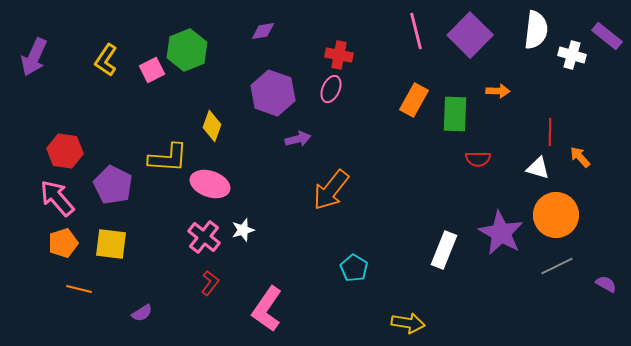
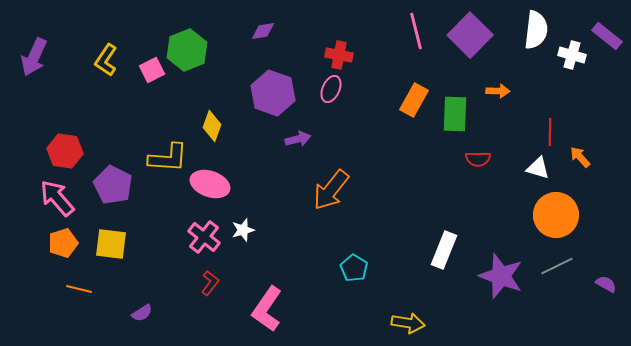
purple star at (501, 233): moved 43 px down; rotated 9 degrees counterclockwise
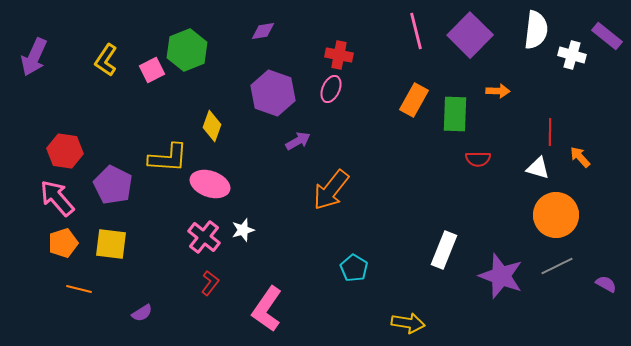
purple arrow at (298, 139): moved 2 px down; rotated 15 degrees counterclockwise
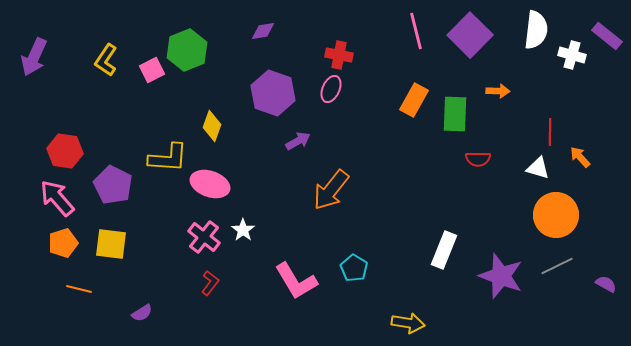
white star at (243, 230): rotated 20 degrees counterclockwise
pink L-shape at (267, 309): moved 29 px right, 28 px up; rotated 66 degrees counterclockwise
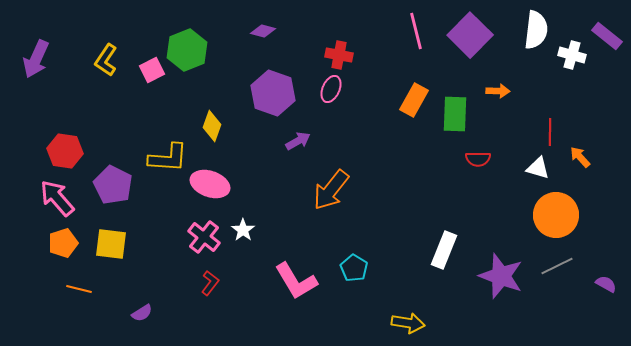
purple diamond at (263, 31): rotated 25 degrees clockwise
purple arrow at (34, 57): moved 2 px right, 2 px down
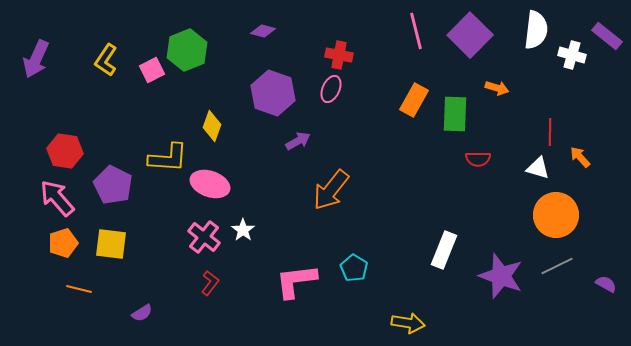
orange arrow at (498, 91): moved 1 px left, 3 px up; rotated 15 degrees clockwise
pink L-shape at (296, 281): rotated 114 degrees clockwise
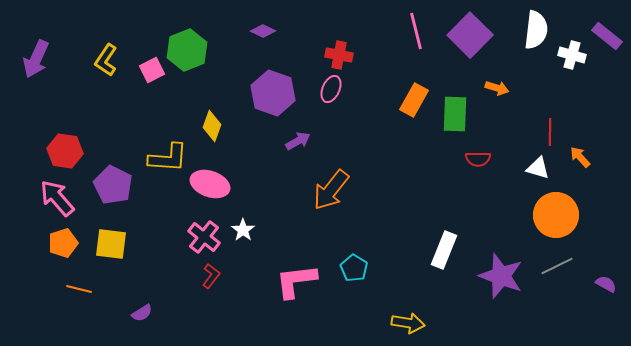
purple diamond at (263, 31): rotated 10 degrees clockwise
red L-shape at (210, 283): moved 1 px right, 7 px up
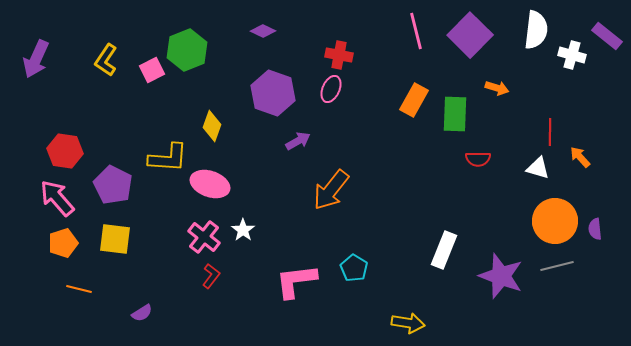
orange circle at (556, 215): moved 1 px left, 6 px down
yellow square at (111, 244): moved 4 px right, 5 px up
gray line at (557, 266): rotated 12 degrees clockwise
purple semicircle at (606, 284): moved 11 px left, 55 px up; rotated 125 degrees counterclockwise
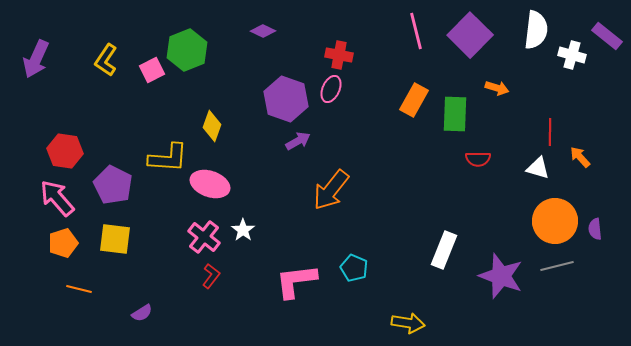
purple hexagon at (273, 93): moved 13 px right, 6 px down
cyan pentagon at (354, 268): rotated 8 degrees counterclockwise
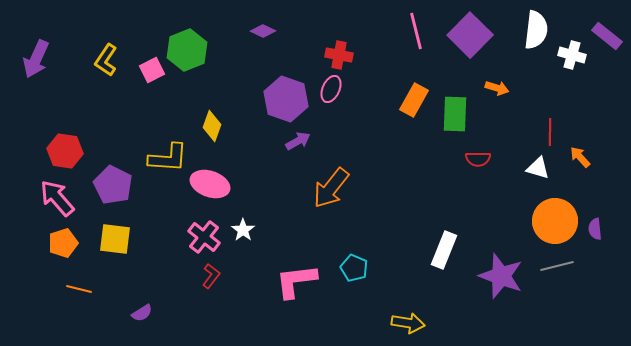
orange arrow at (331, 190): moved 2 px up
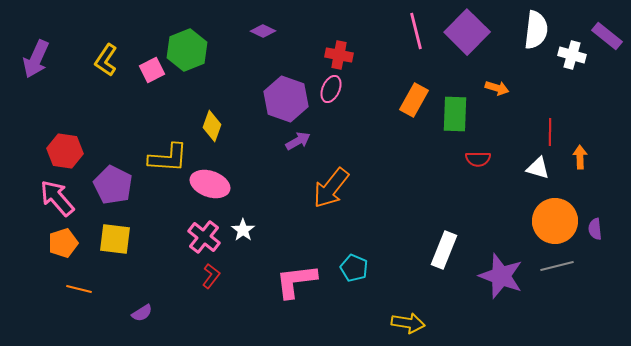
purple square at (470, 35): moved 3 px left, 3 px up
orange arrow at (580, 157): rotated 40 degrees clockwise
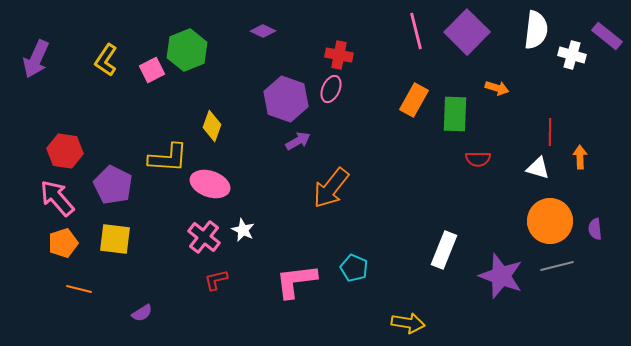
orange circle at (555, 221): moved 5 px left
white star at (243, 230): rotated 10 degrees counterclockwise
red L-shape at (211, 276): moved 5 px right, 4 px down; rotated 140 degrees counterclockwise
